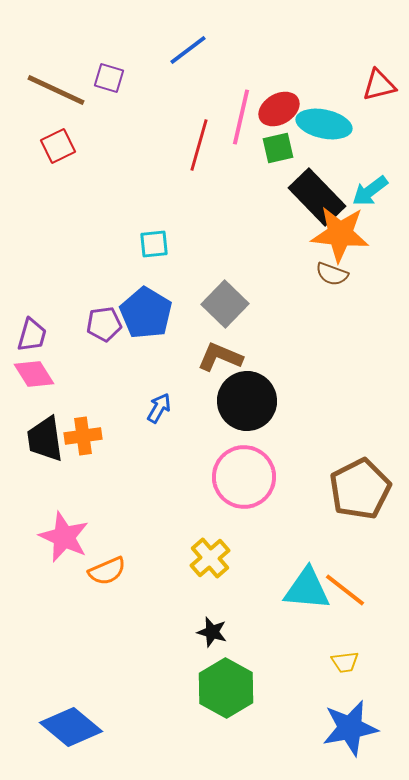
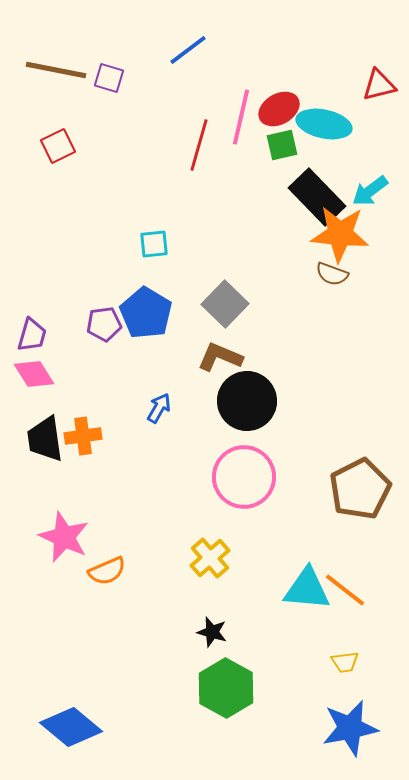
brown line: moved 20 px up; rotated 14 degrees counterclockwise
green square: moved 4 px right, 3 px up
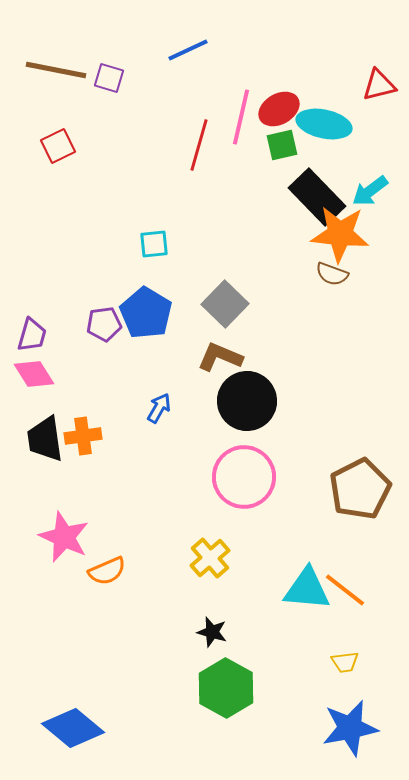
blue line: rotated 12 degrees clockwise
blue diamond: moved 2 px right, 1 px down
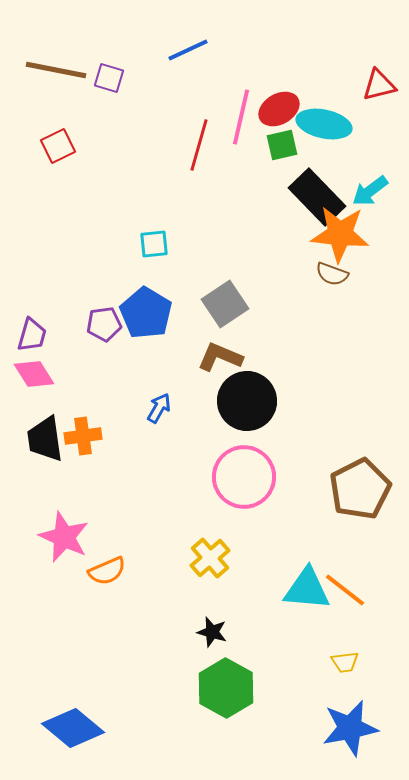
gray square: rotated 12 degrees clockwise
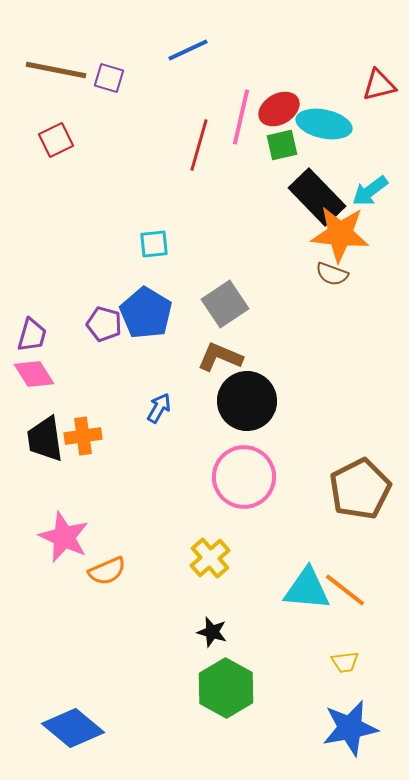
red square: moved 2 px left, 6 px up
purple pentagon: rotated 24 degrees clockwise
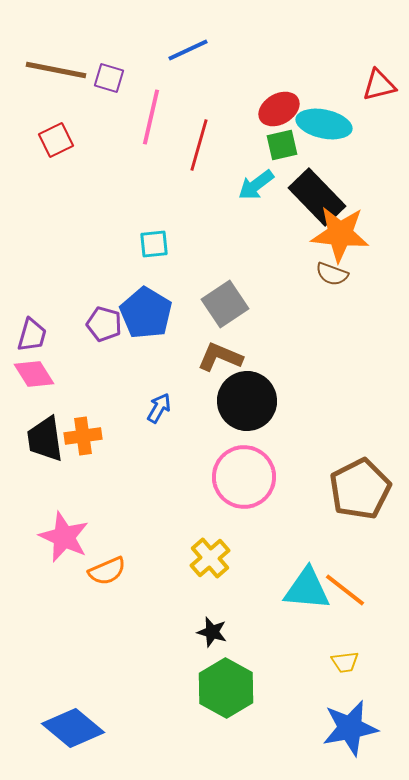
pink line: moved 90 px left
cyan arrow: moved 114 px left, 6 px up
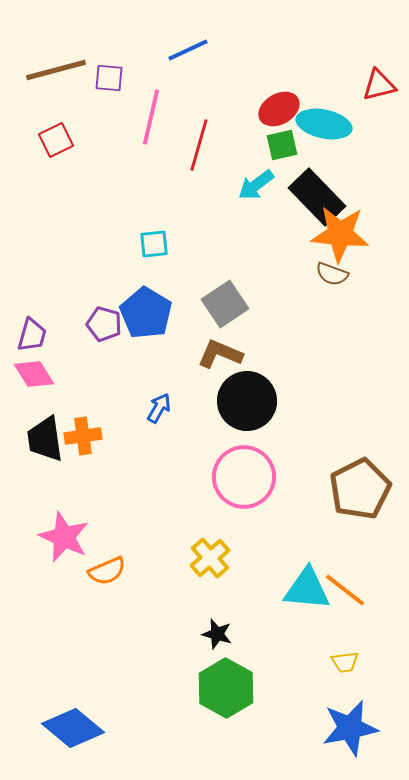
brown line: rotated 26 degrees counterclockwise
purple square: rotated 12 degrees counterclockwise
brown L-shape: moved 3 px up
black star: moved 5 px right, 2 px down
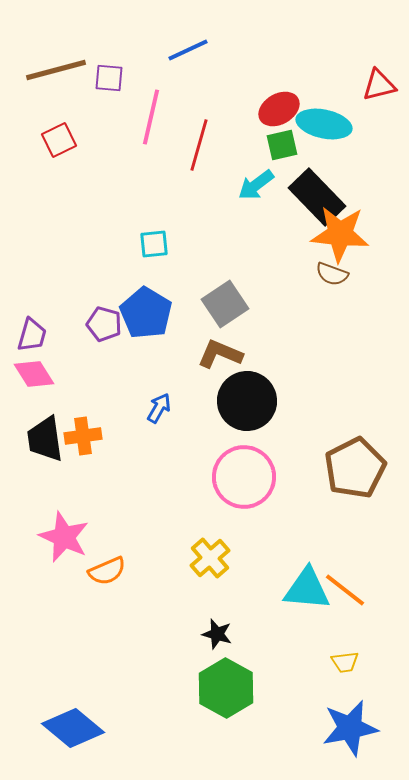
red square: moved 3 px right
brown pentagon: moved 5 px left, 21 px up
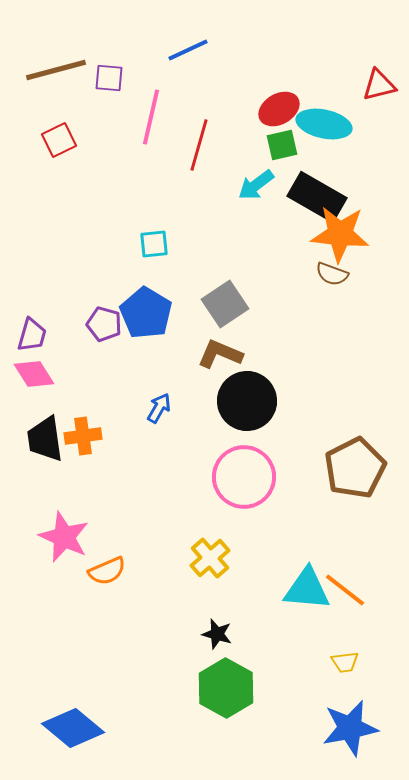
black rectangle: rotated 16 degrees counterclockwise
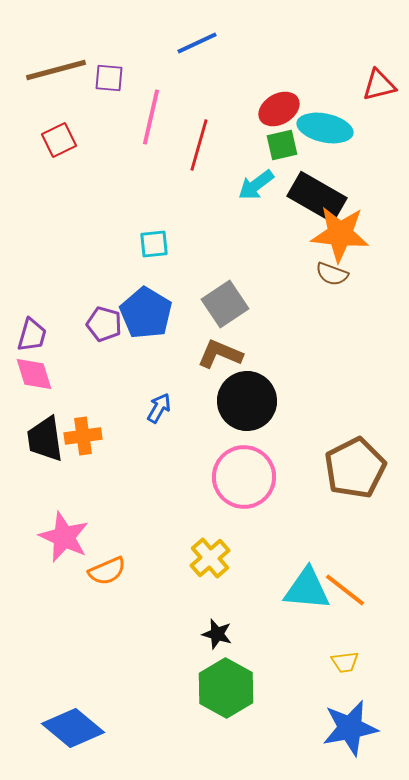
blue line: moved 9 px right, 7 px up
cyan ellipse: moved 1 px right, 4 px down
pink diamond: rotated 15 degrees clockwise
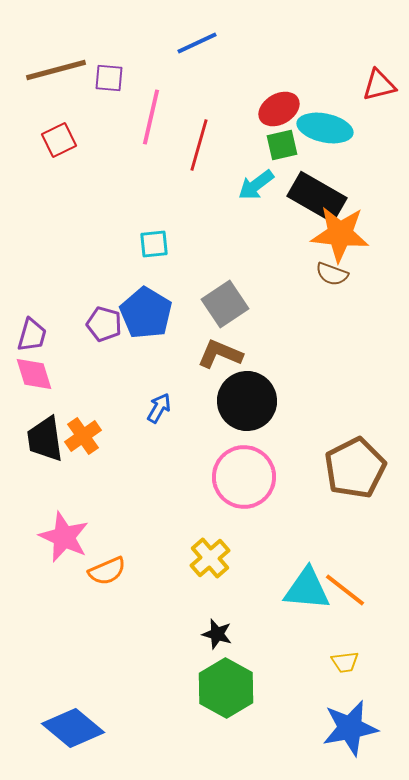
orange cross: rotated 27 degrees counterclockwise
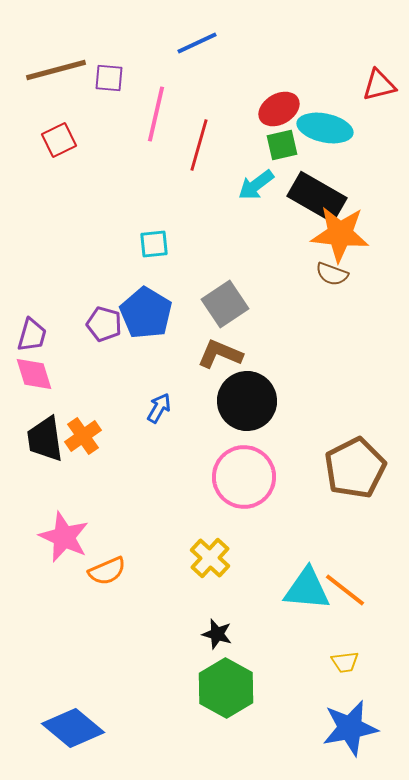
pink line: moved 5 px right, 3 px up
yellow cross: rotated 6 degrees counterclockwise
